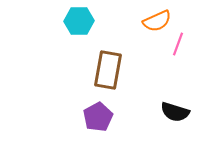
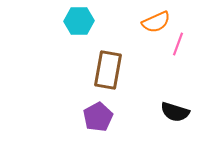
orange semicircle: moved 1 px left, 1 px down
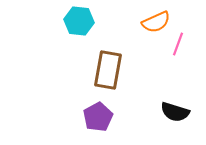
cyan hexagon: rotated 8 degrees clockwise
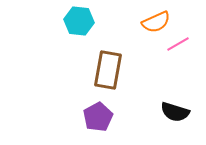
pink line: rotated 40 degrees clockwise
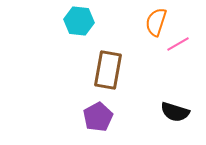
orange semicircle: rotated 132 degrees clockwise
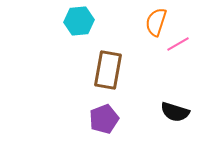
cyan hexagon: rotated 12 degrees counterclockwise
purple pentagon: moved 6 px right, 2 px down; rotated 8 degrees clockwise
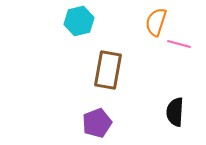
cyan hexagon: rotated 8 degrees counterclockwise
pink line: moved 1 px right; rotated 45 degrees clockwise
black semicircle: rotated 76 degrees clockwise
purple pentagon: moved 7 px left, 4 px down
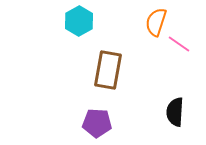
cyan hexagon: rotated 16 degrees counterclockwise
pink line: rotated 20 degrees clockwise
purple pentagon: rotated 24 degrees clockwise
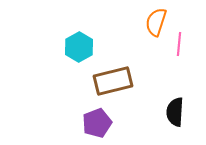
cyan hexagon: moved 26 px down
pink line: rotated 60 degrees clockwise
brown rectangle: moved 5 px right, 11 px down; rotated 66 degrees clockwise
purple pentagon: rotated 24 degrees counterclockwise
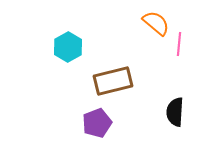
orange semicircle: moved 1 px down; rotated 112 degrees clockwise
cyan hexagon: moved 11 px left
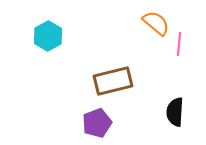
cyan hexagon: moved 20 px left, 11 px up
